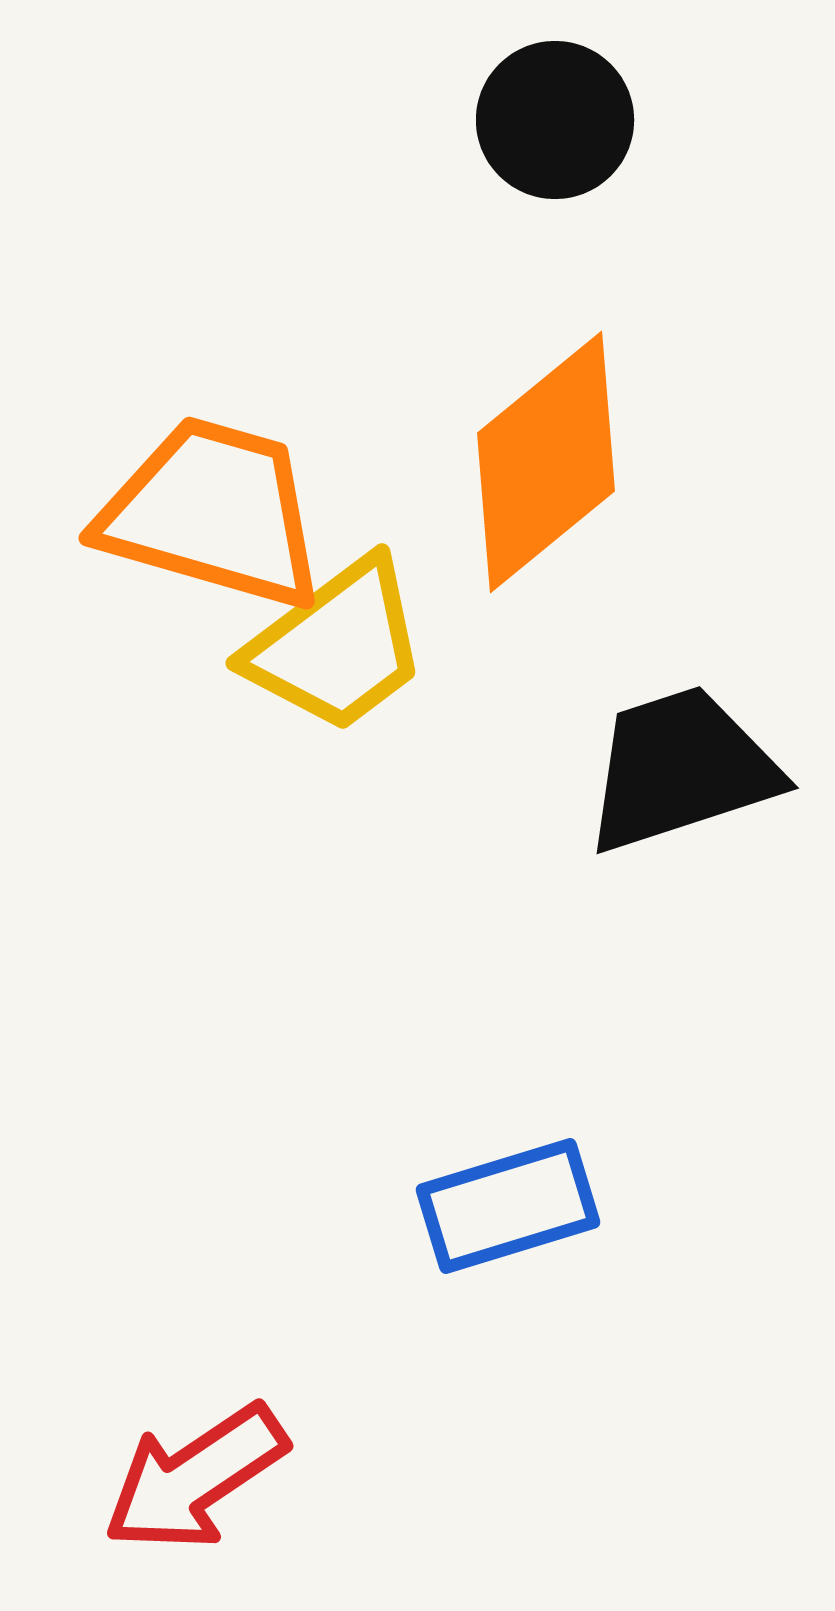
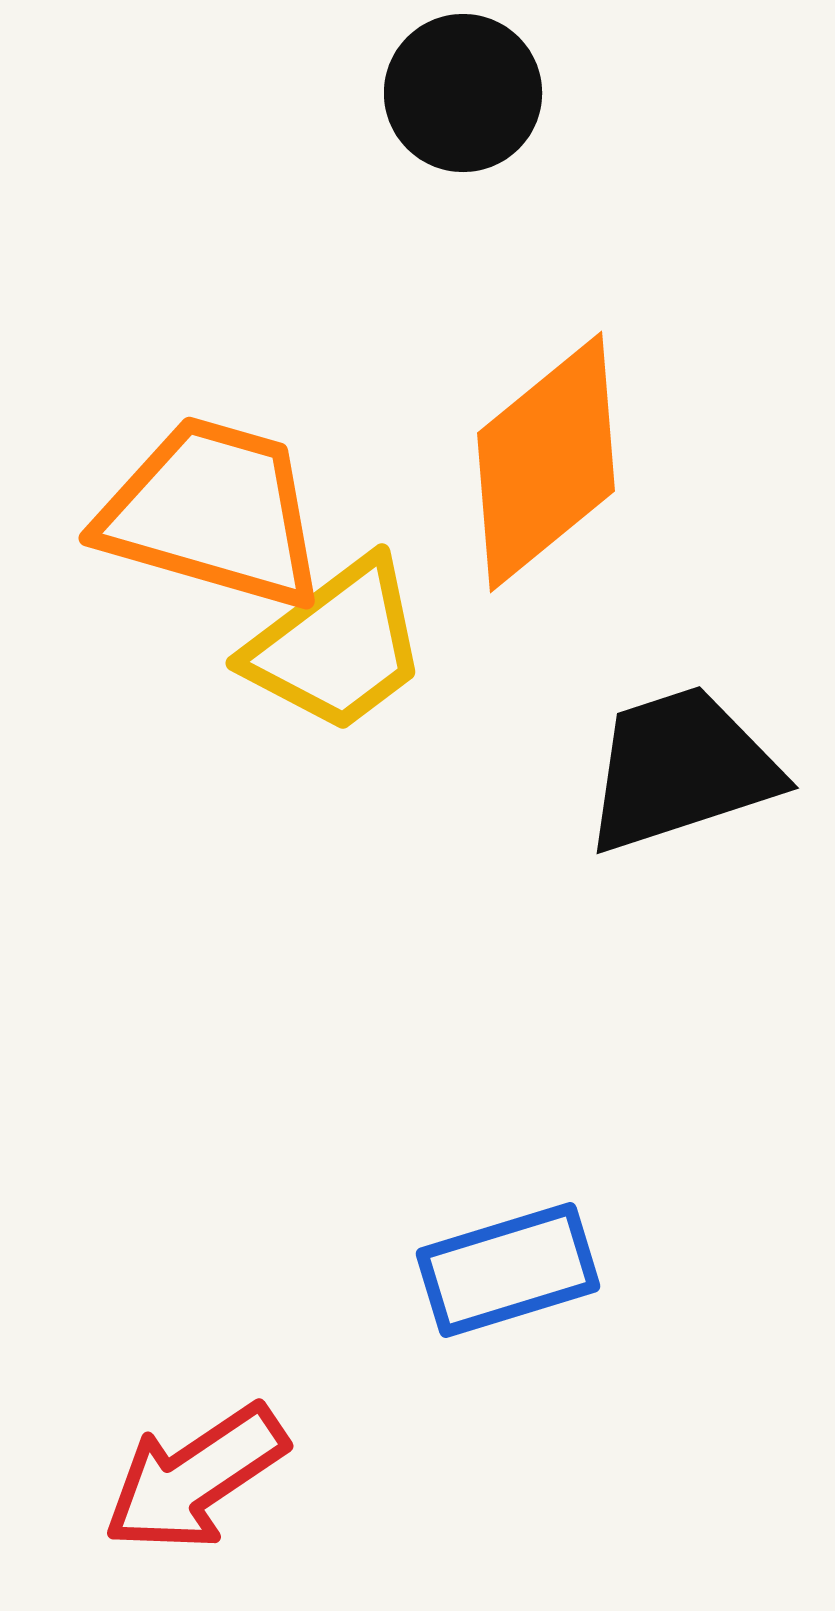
black circle: moved 92 px left, 27 px up
blue rectangle: moved 64 px down
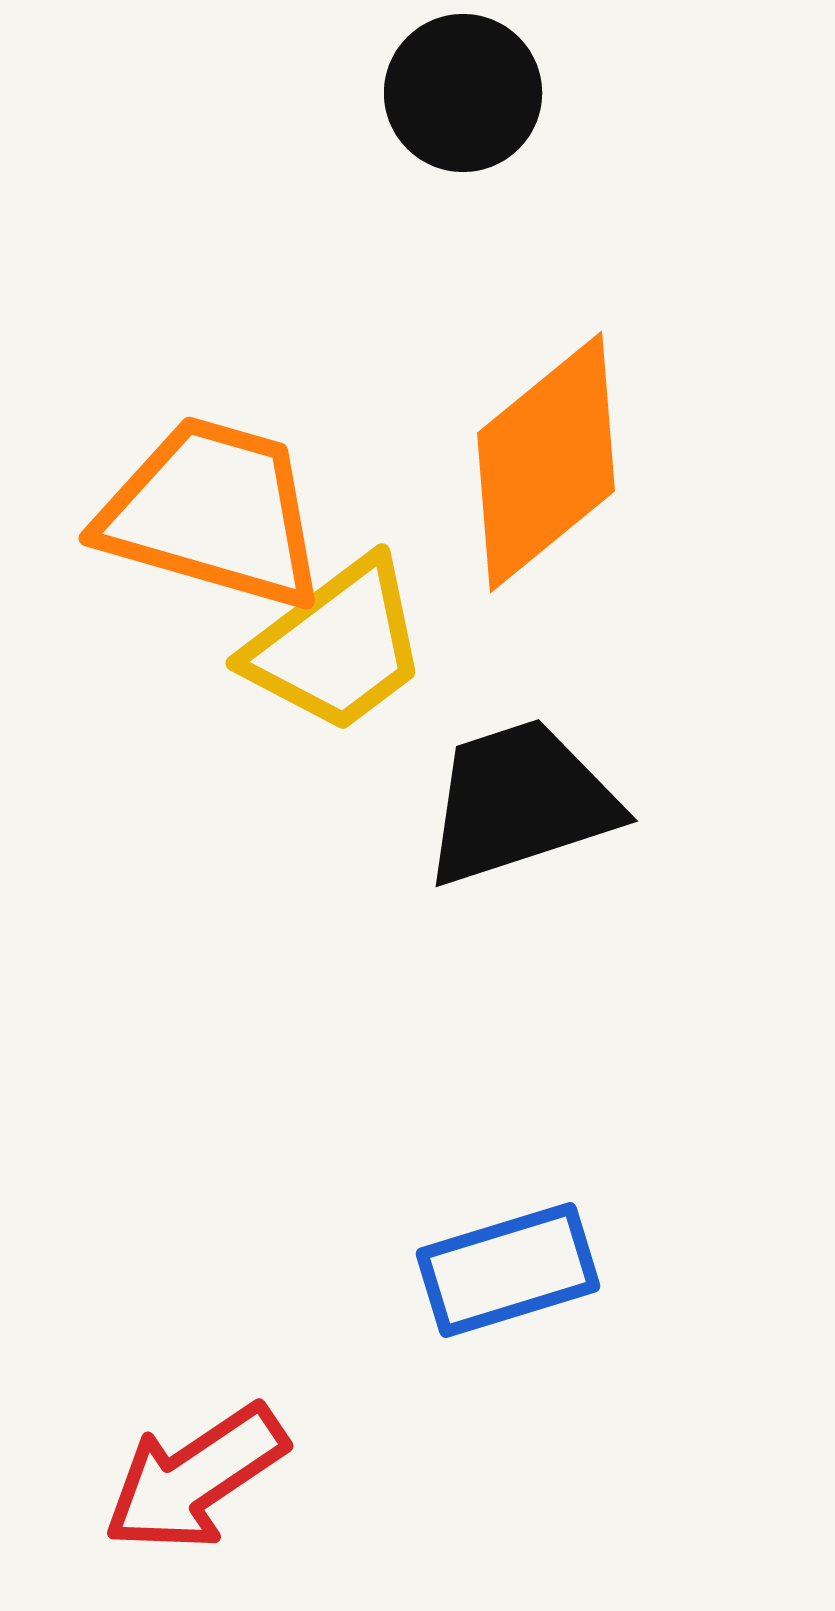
black trapezoid: moved 161 px left, 33 px down
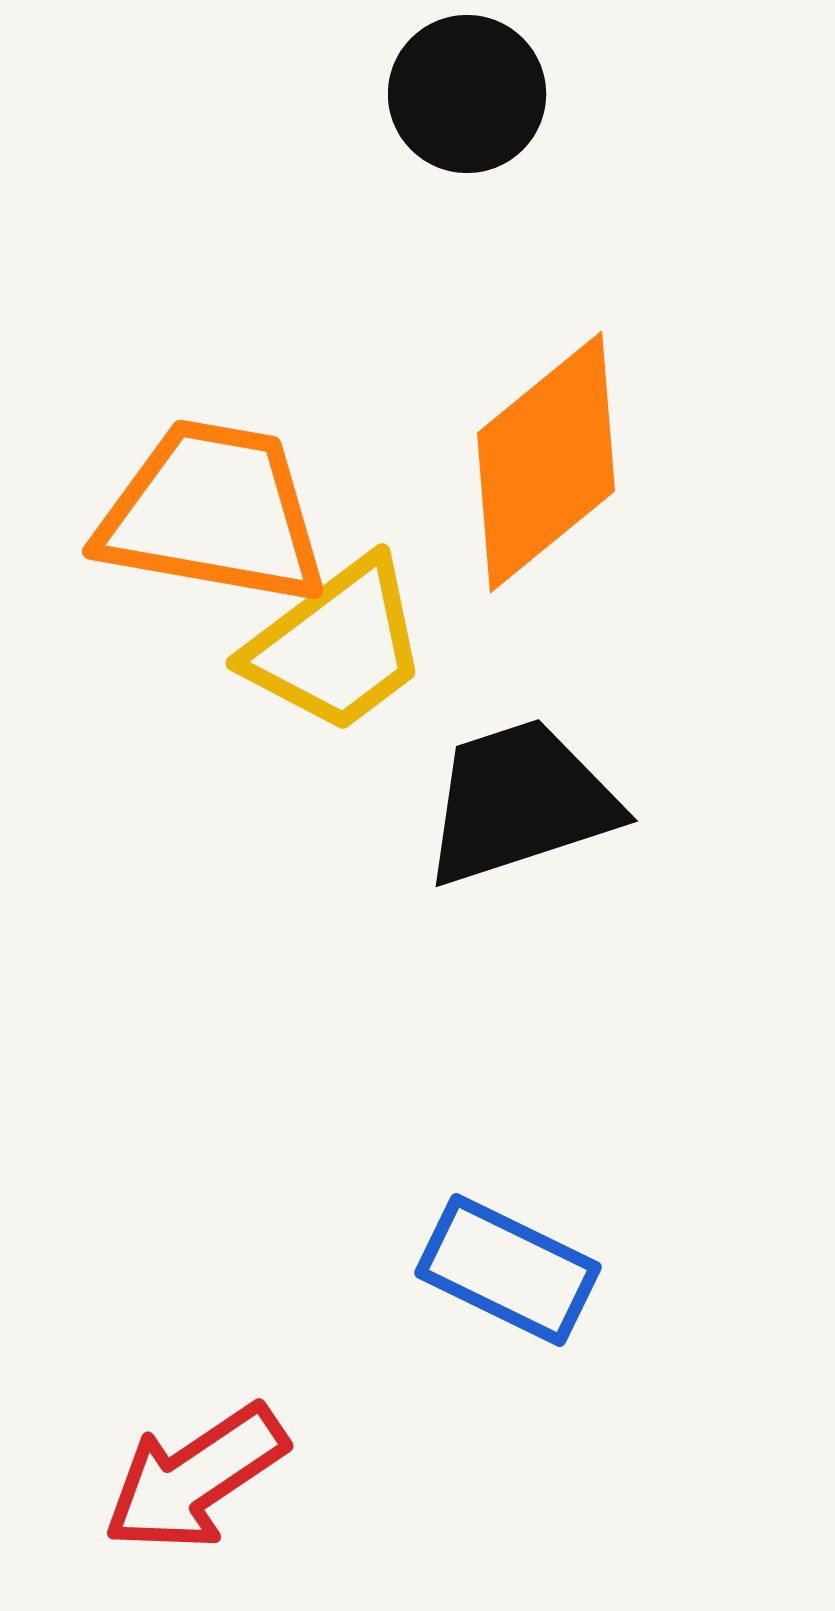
black circle: moved 4 px right, 1 px down
orange trapezoid: rotated 6 degrees counterclockwise
blue rectangle: rotated 43 degrees clockwise
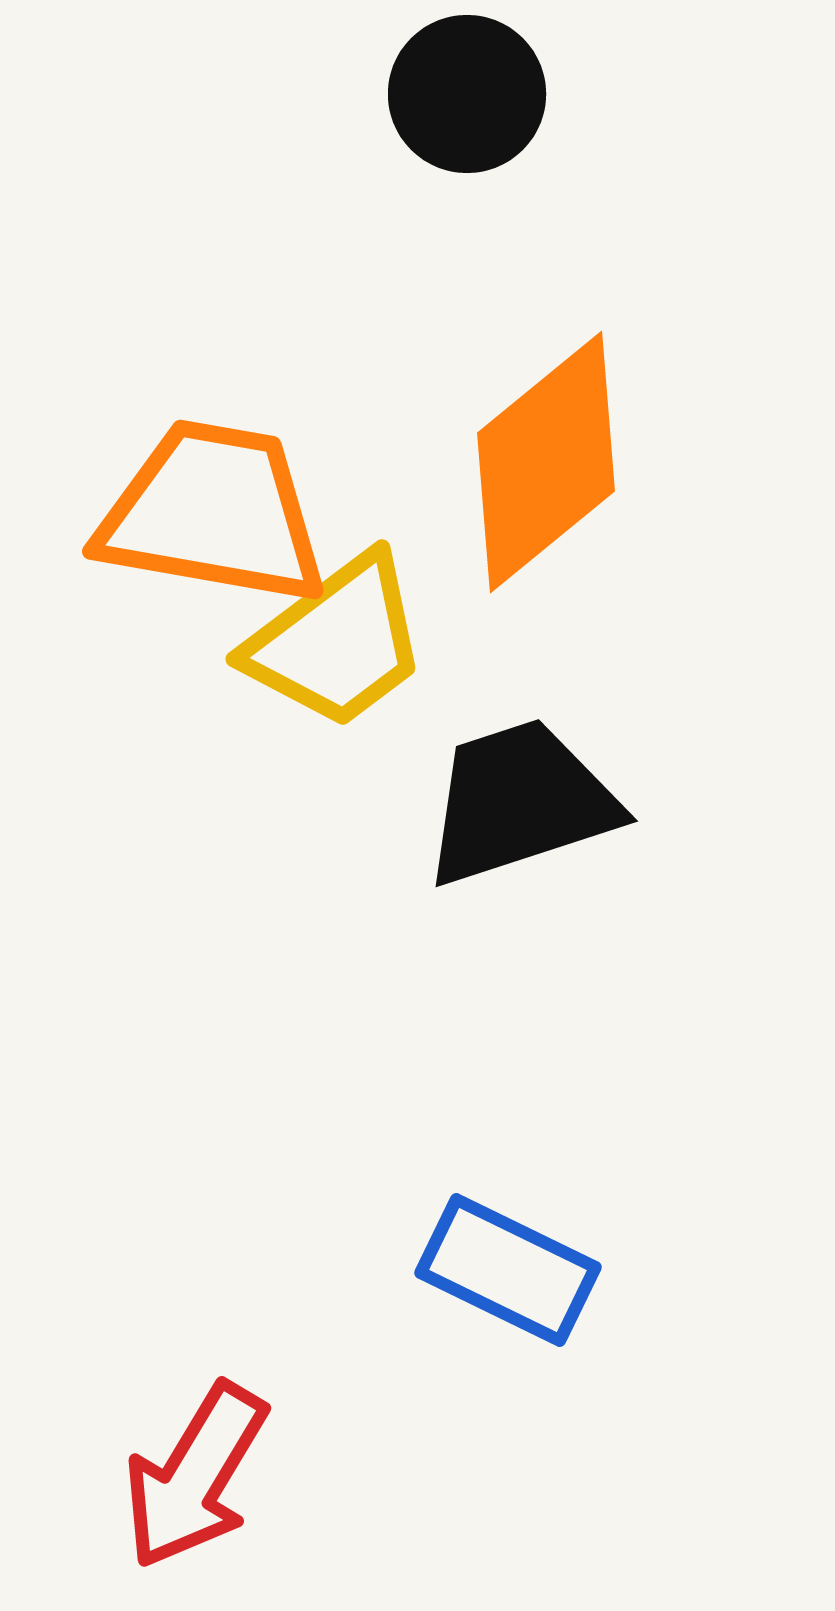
yellow trapezoid: moved 4 px up
red arrow: moved 2 px up; rotated 25 degrees counterclockwise
